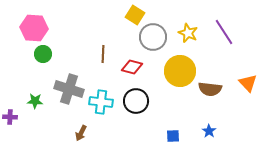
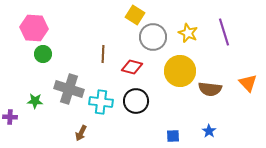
purple line: rotated 16 degrees clockwise
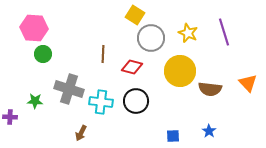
gray circle: moved 2 px left, 1 px down
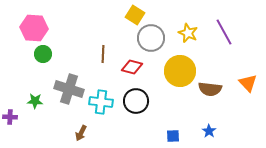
purple line: rotated 12 degrees counterclockwise
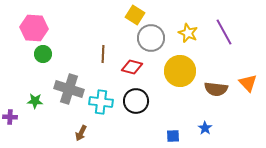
brown semicircle: moved 6 px right
blue star: moved 4 px left, 3 px up
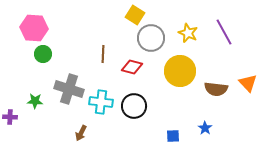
black circle: moved 2 px left, 5 px down
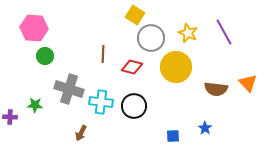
green circle: moved 2 px right, 2 px down
yellow circle: moved 4 px left, 4 px up
green star: moved 4 px down
